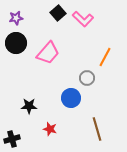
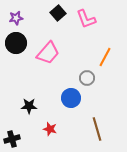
pink L-shape: moved 3 px right; rotated 25 degrees clockwise
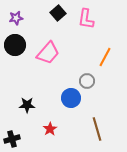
pink L-shape: rotated 30 degrees clockwise
black circle: moved 1 px left, 2 px down
gray circle: moved 3 px down
black star: moved 2 px left, 1 px up
red star: rotated 24 degrees clockwise
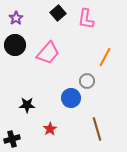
purple star: rotated 24 degrees counterclockwise
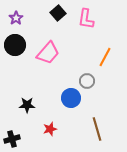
red star: rotated 16 degrees clockwise
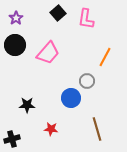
red star: moved 1 px right; rotated 24 degrees clockwise
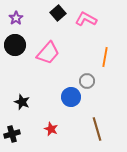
pink L-shape: rotated 110 degrees clockwise
orange line: rotated 18 degrees counterclockwise
blue circle: moved 1 px up
black star: moved 5 px left, 3 px up; rotated 21 degrees clockwise
red star: rotated 16 degrees clockwise
black cross: moved 5 px up
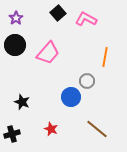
brown line: rotated 35 degrees counterclockwise
